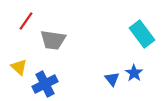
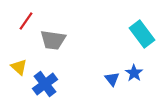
blue cross: rotated 10 degrees counterclockwise
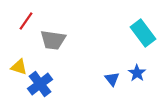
cyan rectangle: moved 1 px right, 1 px up
yellow triangle: rotated 24 degrees counterclockwise
blue star: moved 3 px right
blue cross: moved 5 px left
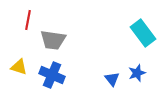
red line: moved 2 px right, 1 px up; rotated 24 degrees counterclockwise
blue star: rotated 18 degrees clockwise
blue cross: moved 12 px right, 9 px up; rotated 30 degrees counterclockwise
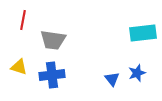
red line: moved 5 px left
cyan rectangle: rotated 60 degrees counterclockwise
blue cross: rotated 30 degrees counterclockwise
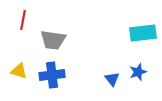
yellow triangle: moved 4 px down
blue star: moved 1 px right, 1 px up
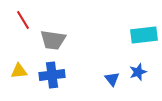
red line: rotated 42 degrees counterclockwise
cyan rectangle: moved 1 px right, 2 px down
yellow triangle: rotated 24 degrees counterclockwise
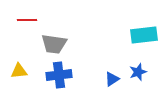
red line: moved 4 px right; rotated 60 degrees counterclockwise
gray trapezoid: moved 1 px right, 4 px down
blue cross: moved 7 px right
blue triangle: rotated 35 degrees clockwise
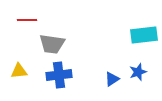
gray trapezoid: moved 2 px left
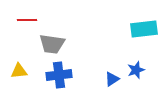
cyan rectangle: moved 6 px up
blue star: moved 2 px left, 2 px up
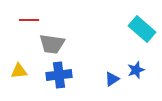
red line: moved 2 px right
cyan rectangle: moved 2 px left; rotated 48 degrees clockwise
